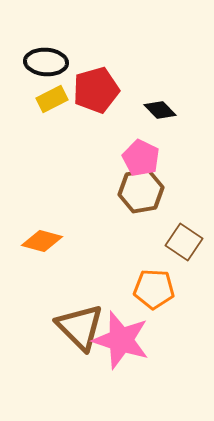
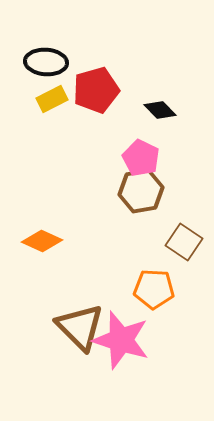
orange diamond: rotated 9 degrees clockwise
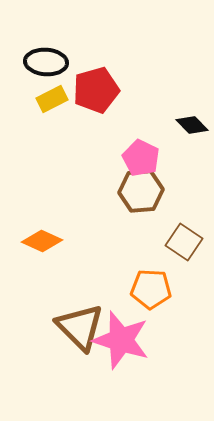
black diamond: moved 32 px right, 15 px down
brown hexagon: rotated 6 degrees clockwise
orange pentagon: moved 3 px left
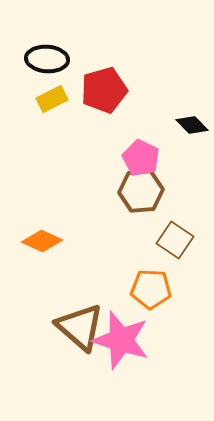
black ellipse: moved 1 px right, 3 px up
red pentagon: moved 8 px right
brown square: moved 9 px left, 2 px up
brown triangle: rotated 4 degrees counterclockwise
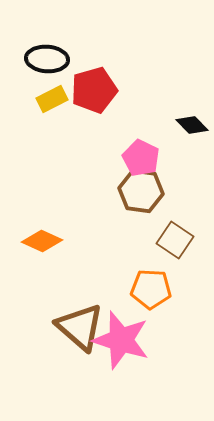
red pentagon: moved 10 px left
brown hexagon: rotated 12 degrees clockwise
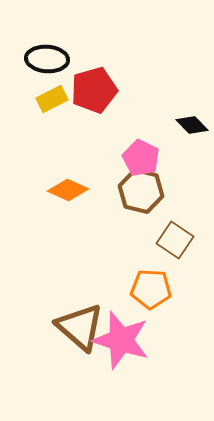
brown hexagon: rotated 6 degrees clockwise
orange diamond: moved 26 px right, 51 px up
